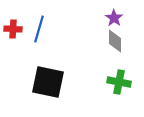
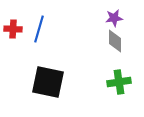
purple star: rotated 30 degrees clockwise
green cross: rotated 20 degrees counterclockwise
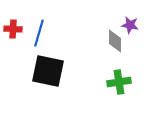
purple star: moved 16 px right, 7 px down; rotated 18 degrees clockwise
blue line: moved 4 px down
black square: moved 11 px up
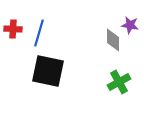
gray diamond: moved 2 px left, 1 px up
green cross: rotated 20 degrees counterclockwise
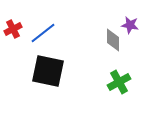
red cross: rotated 30 degrees counterclockwise
blue line: moved 4 px right; rotated 36 degrees clockwise
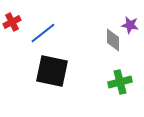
red cross: moved 1 px left, 7 px up
black square: moved 4 px right
green cross: moved 1 px right; rotated 15 degrees clockwise
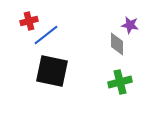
red cross: moved 17 px right, 1 px up; rotated 12 degrees clockwise
blue line: moved 3 px right, 2 px down
gray diamond: moved 4 px right, 4 px down
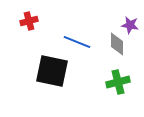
blue line: moved 31 px right, 7 px down; rotated 60 degrees clockwise
green cross: moved 2 px left
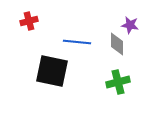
blue line: rotated 16 degrees counterclockwise
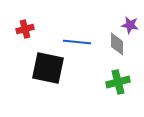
red cross: moved 4 px left, 8 px down
black square: moved 4 px left, 3 px up
